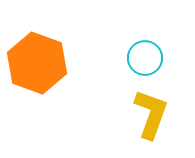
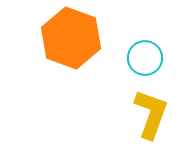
orange hexagon: moved 34 px right, 25 px up
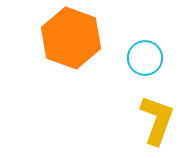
yellow L-shape: moved 6 px right, 6 px down
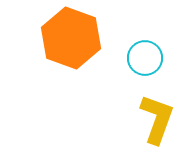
yellow L-shape: moved 1 px up
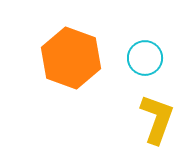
orange hexagon: moved 20 px down
